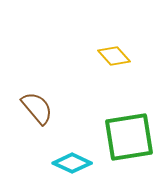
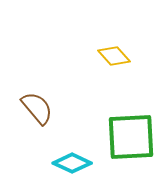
green square: moved 2 px right; rotated 6 degrees clockwise
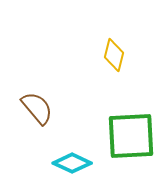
yellow diamond: moved 1 px up; rotated 56 degrees clockwise
green square: moved 1 px up
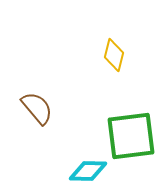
green square: rotated 4 degrees counterclockwise
cyan diamond: moved 16 px right, 8 px down; rotated 24 degrees counterclockwise
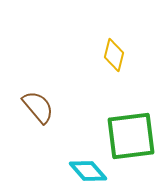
brown semicircle: moved 1 px right, 1 px up
cyan diamond: rotated 48 degrees clockwise
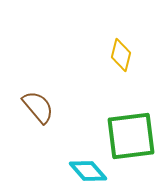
yellow diamond: moved 7 px right
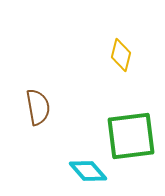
brown semicircle: rotated 30 degrees clockwise
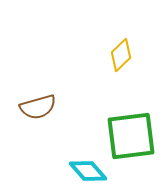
yellow diamond: rotated 32 degrees clockwise
brown semicircle: rotated 84 degrees clockwise
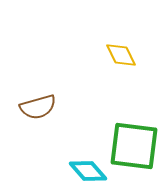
yellow diamond: rotated 72 degrees counterclockwise
green square: moved 3 px right, 10 px down; rotated 14 degrees clockwise
